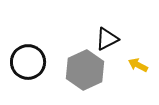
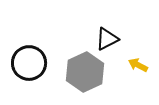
black circle: moved 1 px right, 1 px down
gray hexagon: moved 2 px down
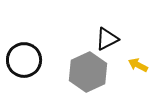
black circle: moved 5 px left, 3 px up
gray hexagon: moved 3 px right
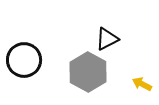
yellow arrow: moved 4 px right, 19 px down
gray hexagon: rotated 6 degrees counterclockwise
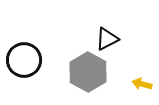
yellow arrow: rotated 12 degrees counterclockwise
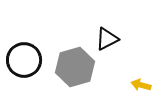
gray hexagon: moved 13 px left, 5 px up; rotated 15 degrees clockwise
yellow arrow: moved 1 px left, 1 px down
